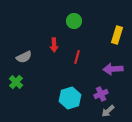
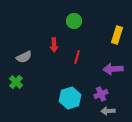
gray arrow: rotated 40 degrees clockwise
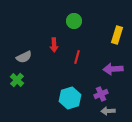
green cross: moved 1 px right, 2 px up
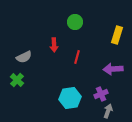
green circle: moved 1 px right, 1 px down
cyan hexagon: rotated 10 degrees clockwise
gray arrow: rotated 112 degrees clockwise
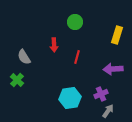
gray semicircle: rotated 84 degrees clockwise
gray arrow: rotated 16 degrees clockwise
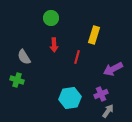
green circle: moved 24 px left, 4 px up
yellow rectangle: moved 23 px left
purple arrow: rotated 24 degrees counterclockwise
green cross: rotated 24 degrees counterclockwise
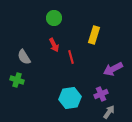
green circle: moved 3 px right
red arrow: rotated 24 degrees counterclockwise
red line: moved 6 px left; rotated 32 degrees counterclockwise
gray arrow: moved 1 px right, 1 px down
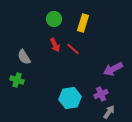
green circle: moved 1 px down
yellow rectangle: moved 11 px left, 12 px up
red arrow: moved 1 px right
red line: moved 2 px right, 8 px up; rotated 32 degrees counterclockwise
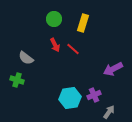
gray semicircle: moved 2 px right, 1 px down; rotated 21 degrees counterclockwise
purple cross: moved 7 px left, 1 px down
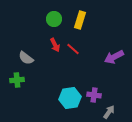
yellow rectangle: moved 3 px left, 3 px up
purple arrow: moved 1 px right, 12 px up
green cross: rotated 24 degrees counterclockwise
purple cross: rotated 32 degrees clockwise
